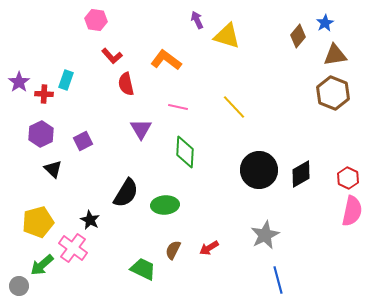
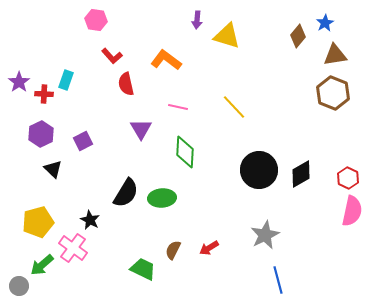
purple arrow: rotated 150 degrees counterclockwise
green ellipse: moved 3 px left, 7 px up
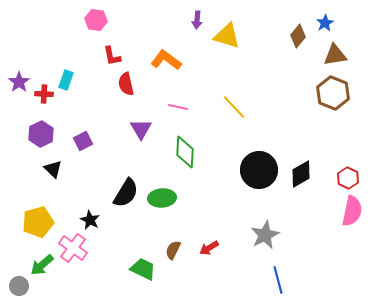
red L-shape: rotated 30 degrees clockwise
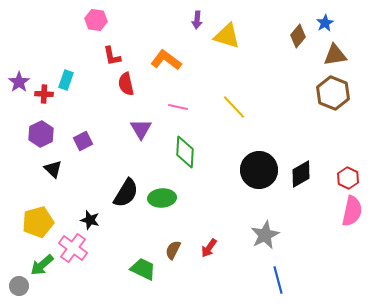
black star: rotated 12 degrees counterclockwise
red arrow: rotated 24 degrees counterclockwise
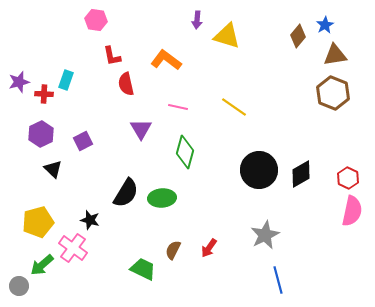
blue star: moved 2 px down
purple star: rotated 20 degrees clockwise
yellow line: rotated 12 degrees counterclockwise
green diamond: rotated 12 degrees clockwise
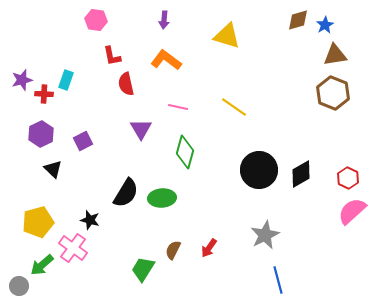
purple arrow: moved 33 px left
brown diamond: moved 16 px up; rotated 35 degrees clockwise
purple star: moved 3 px right, 2 px up
pink semicircle: rotated 144 degrees counterclockwise
green trapezoid: rotated 84 degrees counterclockwise
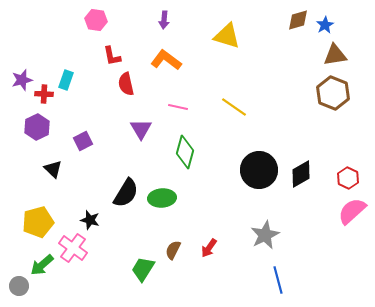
purple hexagon: moved 4 px left, 7 px up
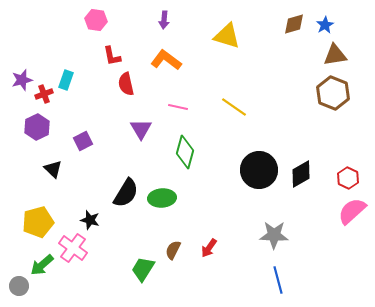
brown diamond: moved 4 px left, 4 px down
red cross: rotated 24 degrees counterclockwise
gray star: moved 9 px right; rotated 28 degrees clockwise
